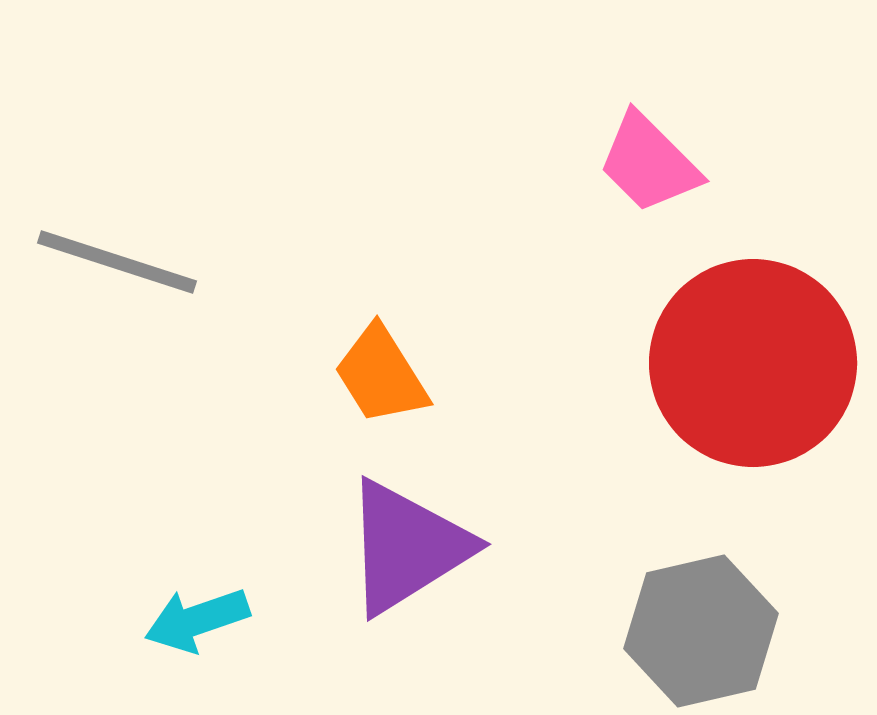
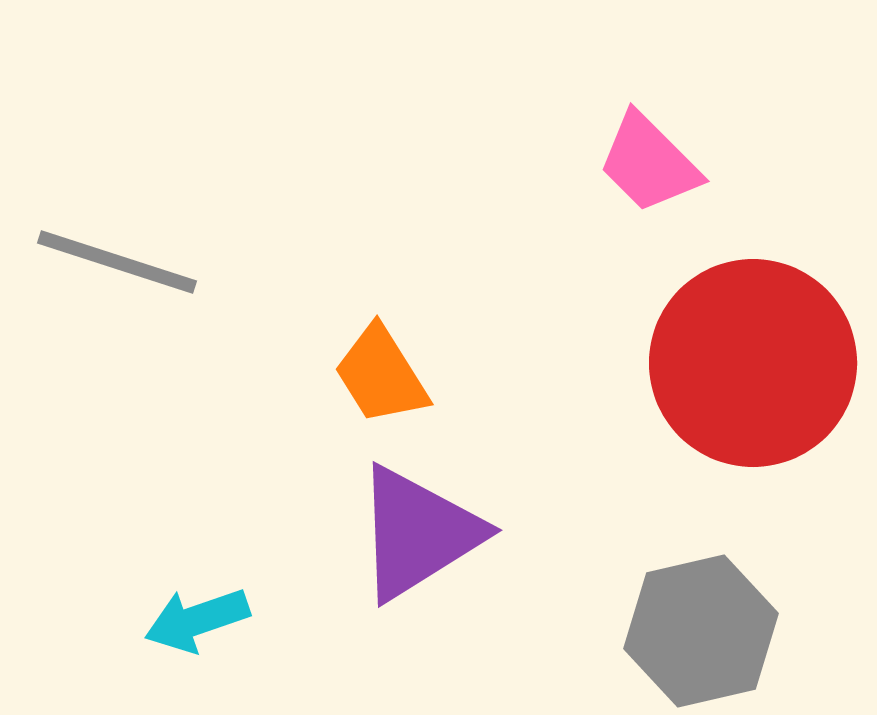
purple triangle: moved 11 px right, 14 px up
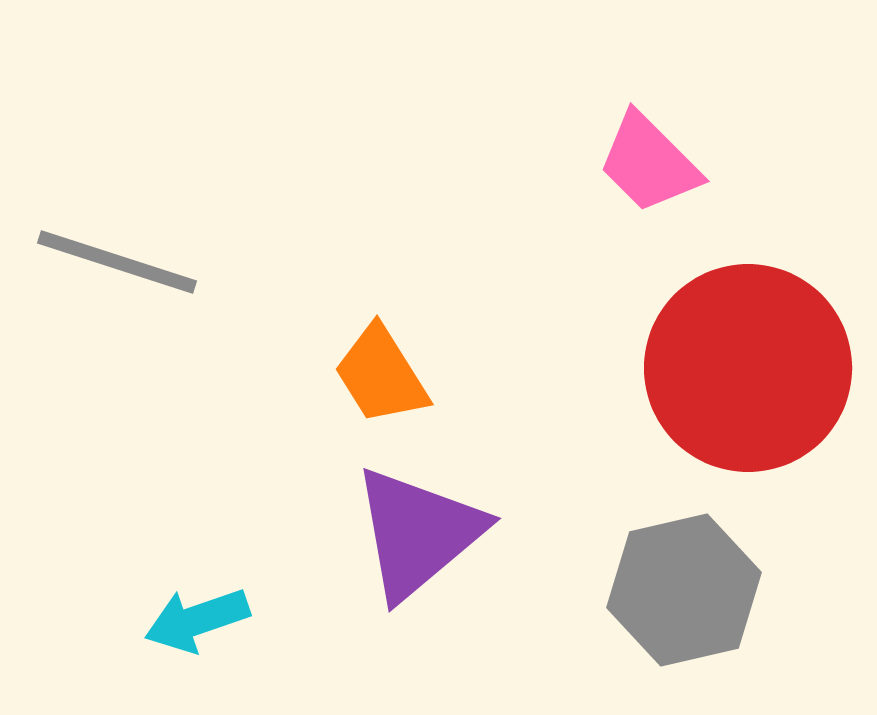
red circle: moved 5 px left, 5 px down
purple triangle: rotated 8 degrees counterclockwise
gray hexagon: moved 17 px left, 41 px up
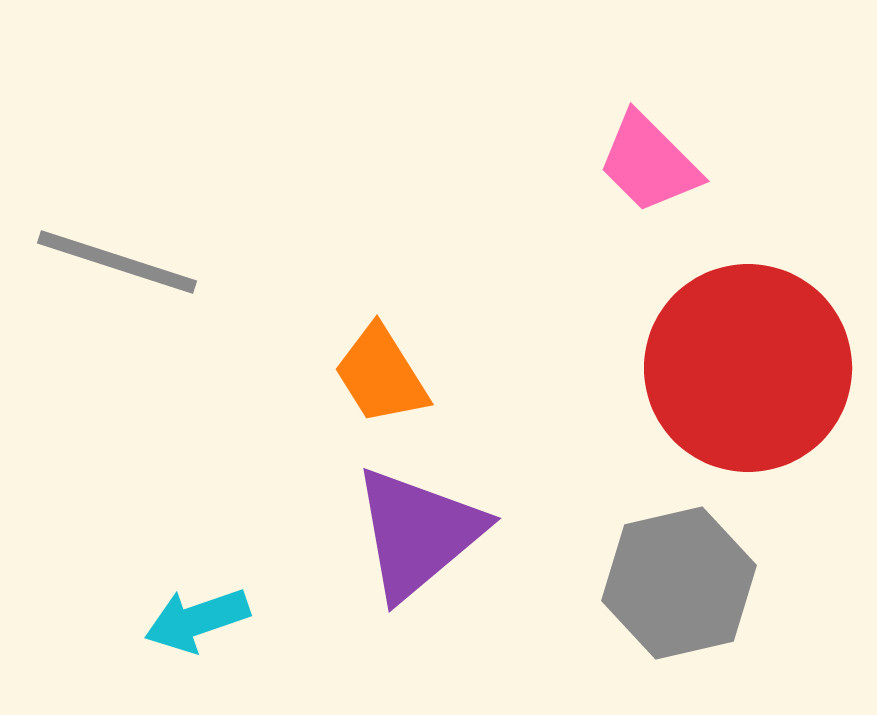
gray hexagon: moved 5 px left, 7 px up
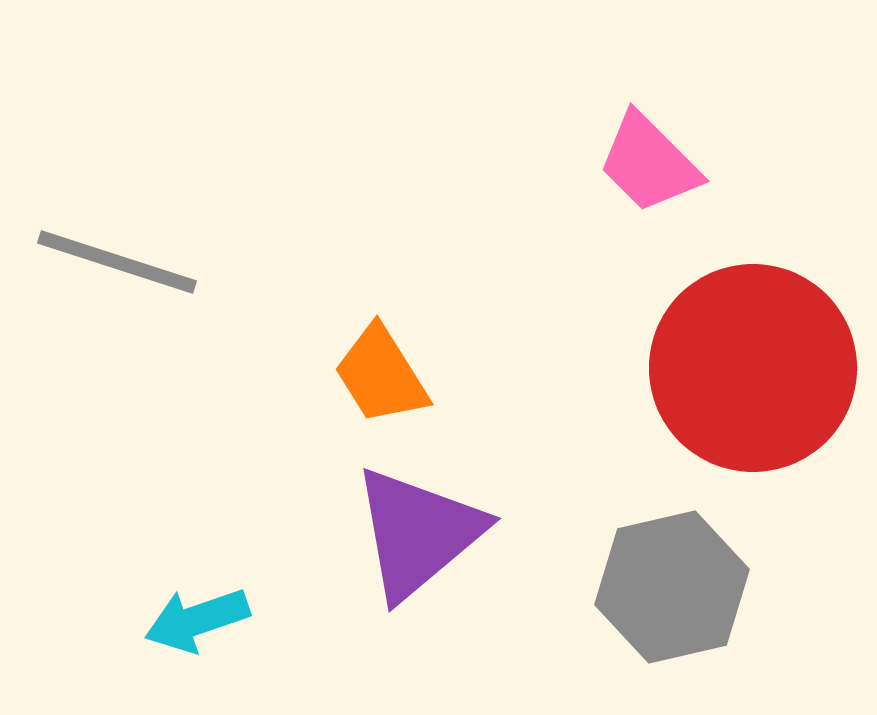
red circle: moved 5 px right
gray hexagon: moved 7 px left, 4 px down
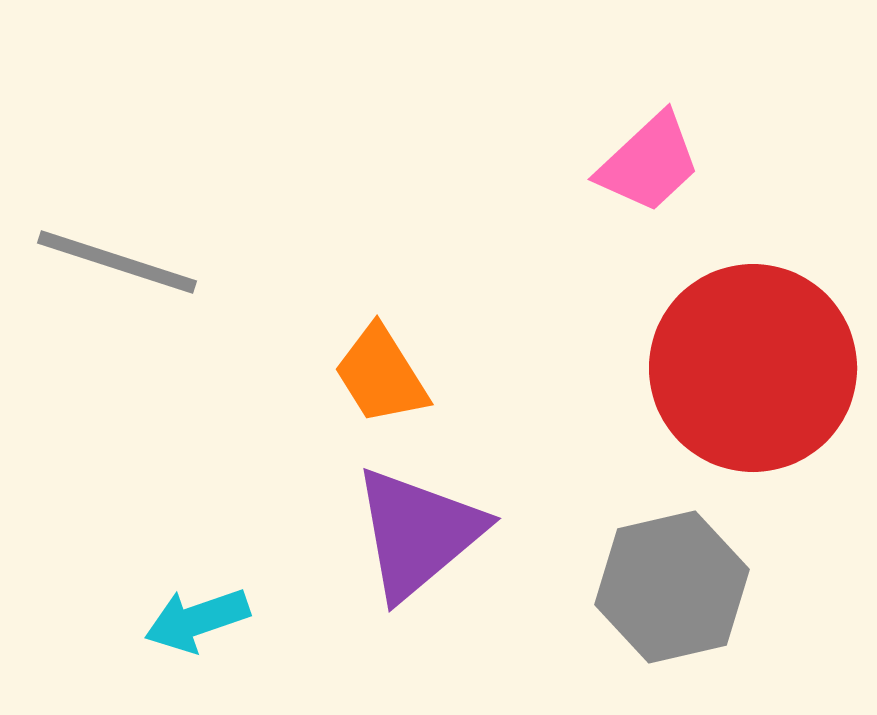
pink trapezoid: rotated 88 degrees counterclockwise
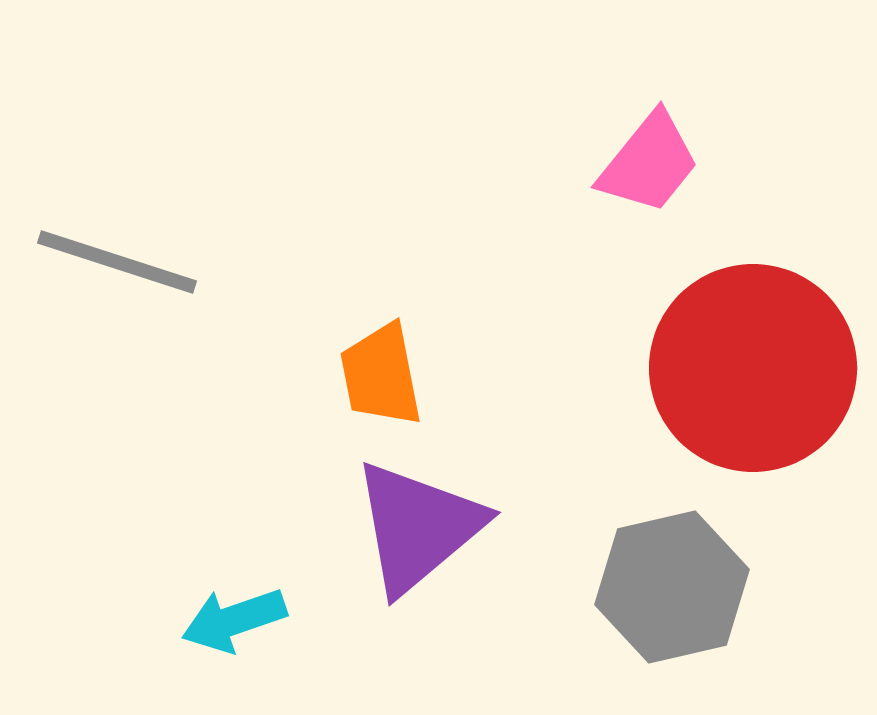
pink trapezoid: rotated 8 degrees counterclockwise
orange trapezoid: rotated 21 degrees clockwise
purple triangle: moved 6 px up
cyan arrow: moved 37 px right
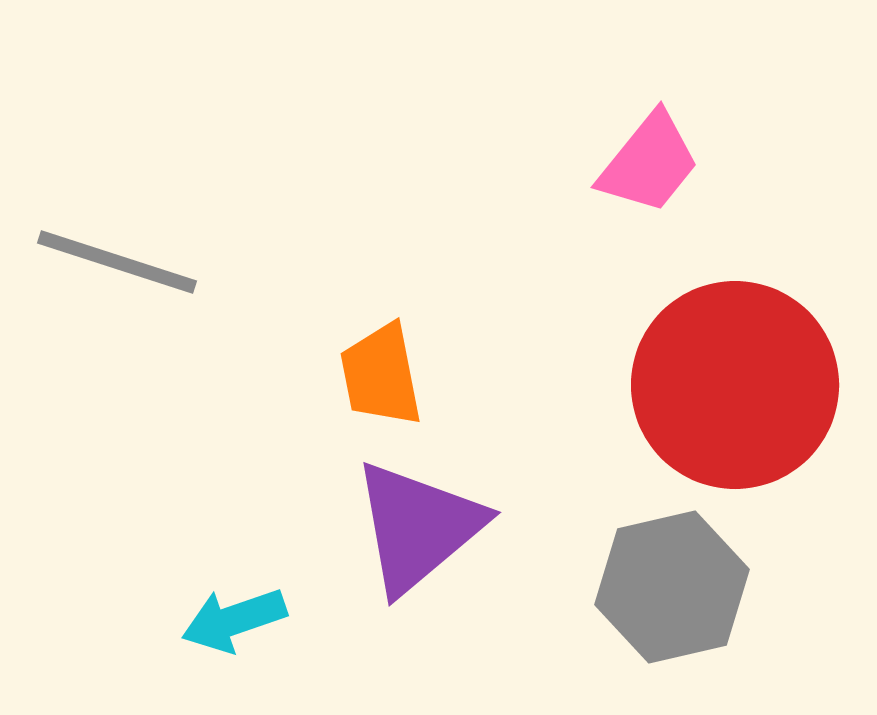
red circle: moved 18 px left, 17 px down
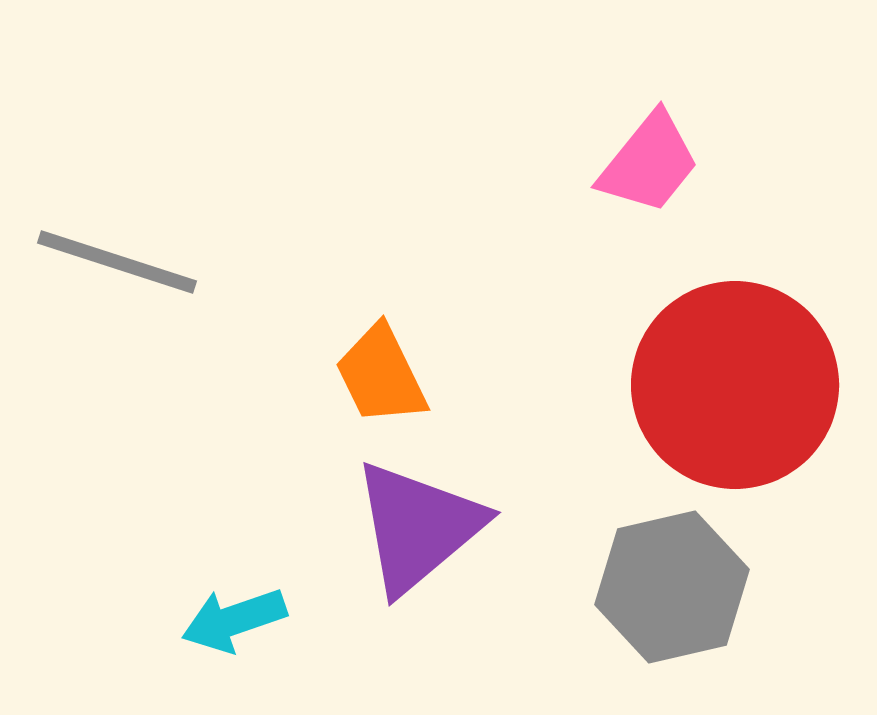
orange trapezoid: rotated 15 degrees counterclockwise
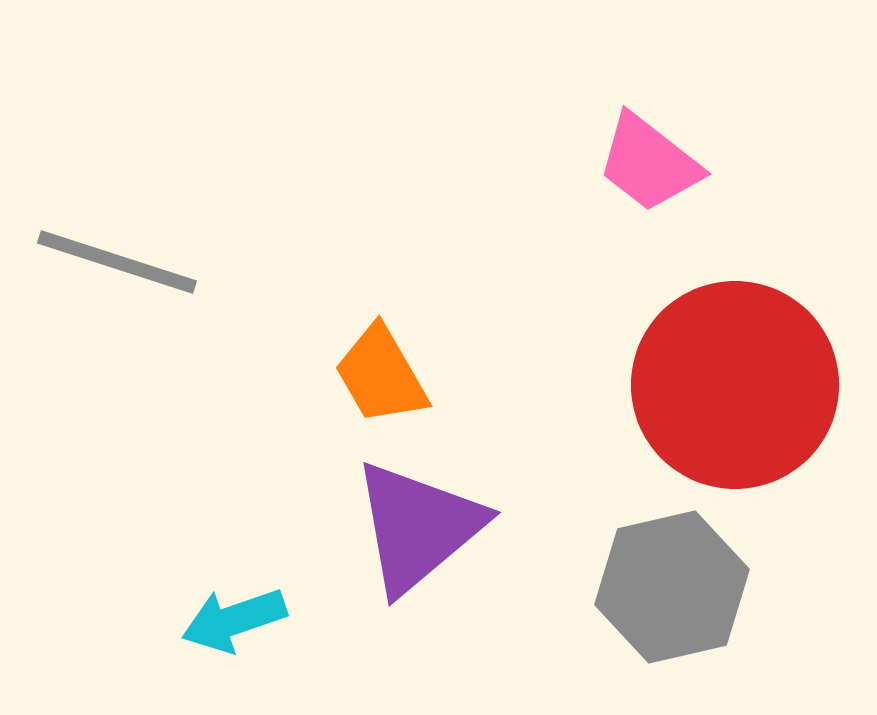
pink trapezoid: rotated 89 degrees clockwise
orange trapezoid: rotated 4 degrees counterclockwise
